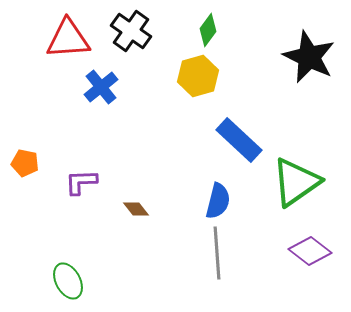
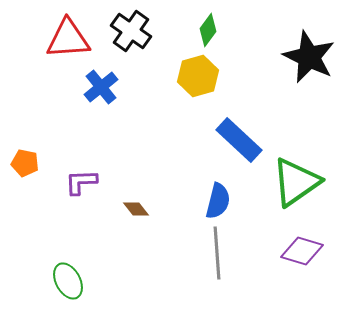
purple diamond: moved 8 px left; rotated 21 degrees counterclockwise
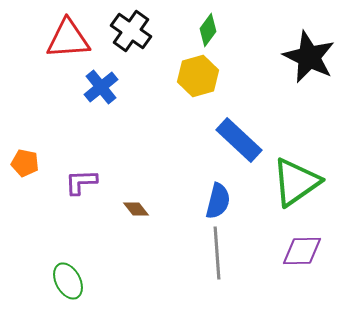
purple diamond: rotated 18 degrees counterclockwise
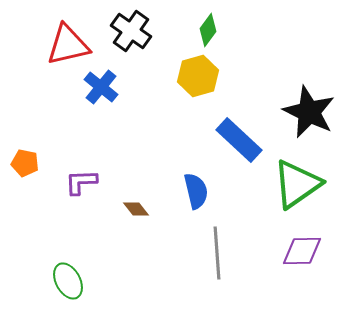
red triangle: moved 6 px down; rotated 9 degrees counterclockwise
black star: moved 55 px down
blue cross: rotated 12 degrees counterclockwise
green triangle: moved 1 px right, 2 px down
blue semicircle: moved 22 px left, 10 px up; rotated 27 degrees counterclockwise
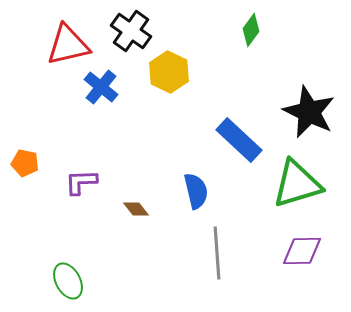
green diamond: moved 43 px right
yellow hexagon: moved 29 px left, 4 px up; rotated 18 degrees counterclockwise
green triangle: rotated 18 degrees clockwise
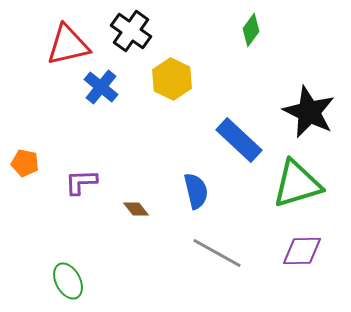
yellow hexagon: moved 3 px right, 7 px down
gray line: rotated 57 degrees counterclockwise
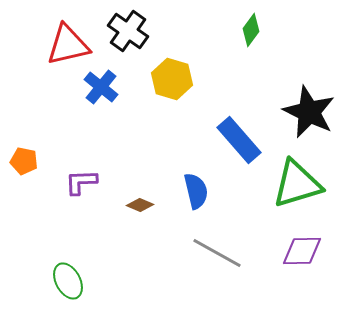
black cross: moved 3 px left
yellow hexagon: rotated 9 degrees counterclockwise
blue rectangle: rotated 6 degrees clockwise
orange pentagon: moved 1 px left, 2 px up
brown diamond: moved 4 px right, 4 px up; rotated 28 degrees counterclockwise
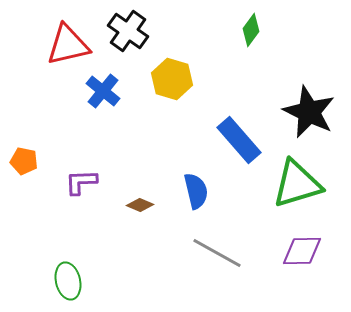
blue cross: moved 2 px right, 4 px down
green ellipse: rotated 15 degrees clockwise
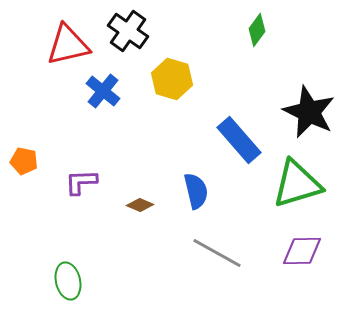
green diamond: moved 6 px right
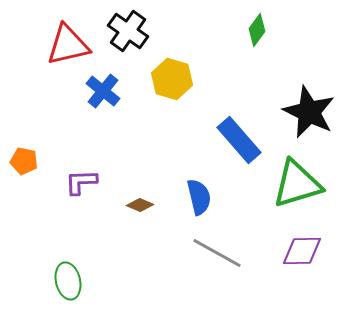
blue semicircle: moved 3 px right, 6 px down
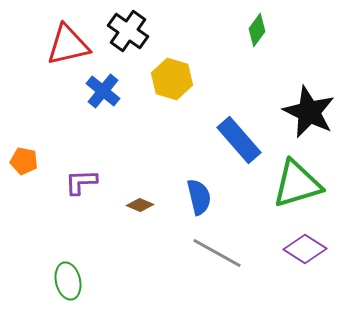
purple diamond: moved 3 px right, 2 px up; rotated 33 degrees clockwise
